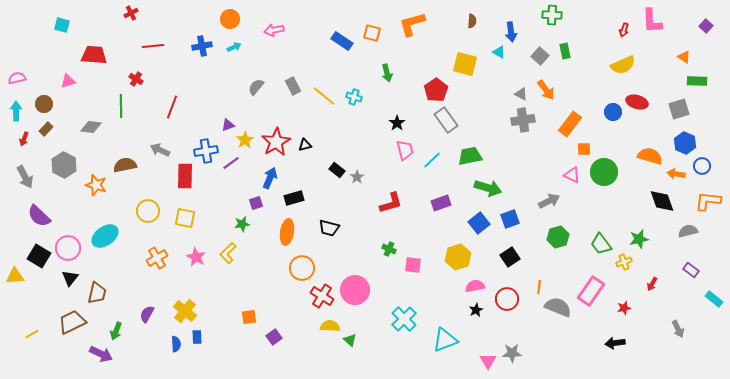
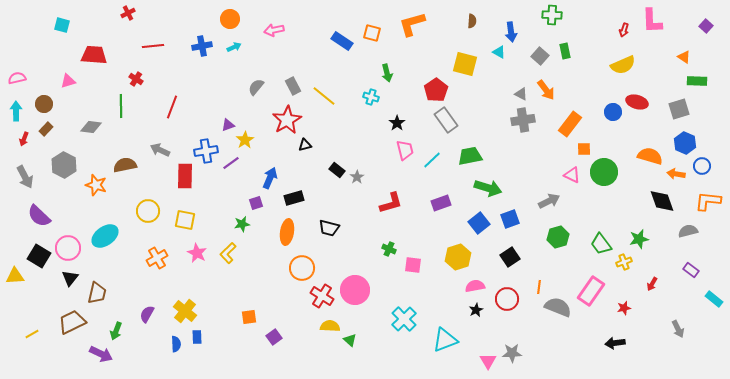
red cross at (131, 13): moved 3 px left
cyan cross at (354, 97): moved 17 px right
red star at (276, 142): moved 11 px right, 22 px up
yellow square at (185, 218): moved 2 px down
pink star at (196, 257): moved 1 px right, 4 px up
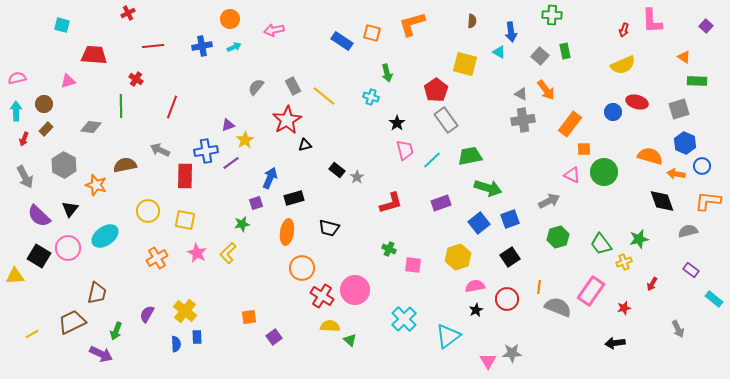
black triangle at (70, 278): moved 69 px up
cyan triangle at (445, 340): moved 3 px right, 4 px up; rotated 16 degrees counterclockwise
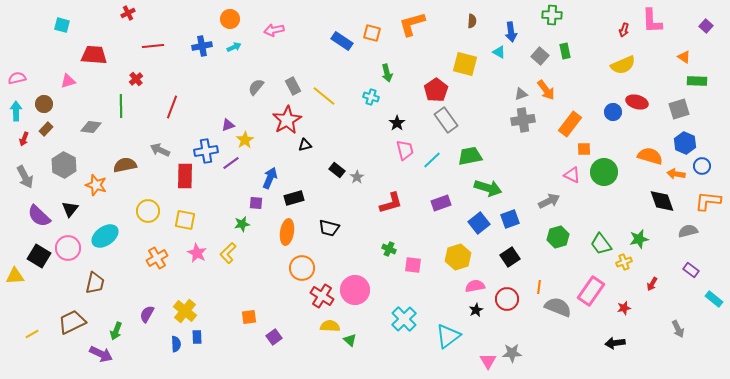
red cross at (136, 79): rotated 16 degrees clockwise
gray triangle at (521, 94): rotated 48 degrees counterclockwise
purple square at (256, 203): rotated 24 degrees clockwise
brown trapezoid at (97, 293): moved 2 px left, 10 px up
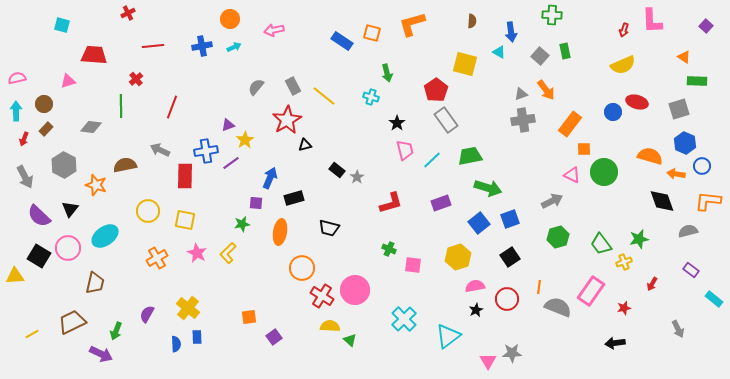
gray arrow at (549, 201): moved 3 px right
orange ellipse at (287, 232): moved 7 px left
yellow cross at (185, 311): moved 3 px right, 3 px up
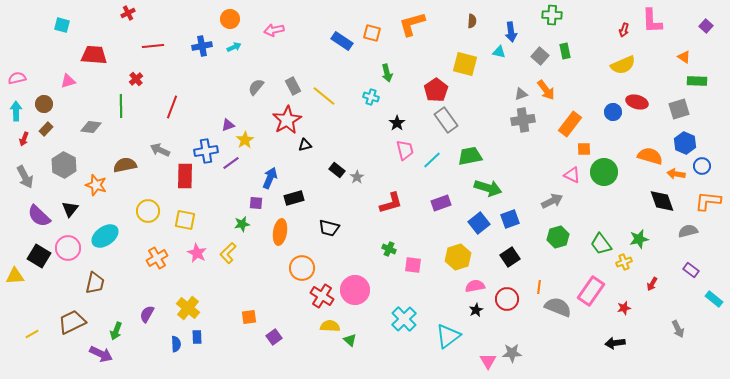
cyan triangle at (499, 52): rotated 16 degrees counterclockwise
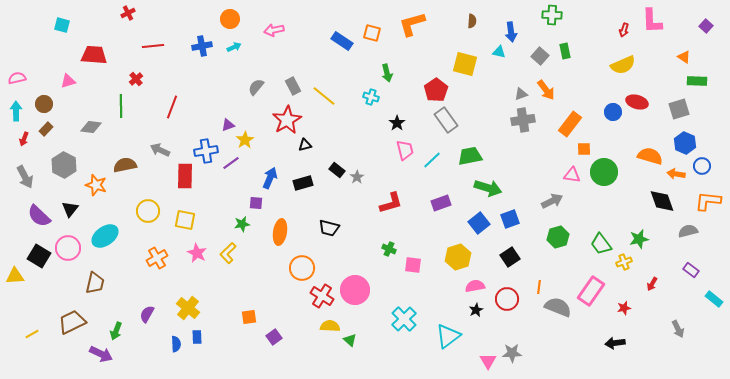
pink triangle at (572, 175): rotated 18 degrees counterclockwise
black rectangle at (294, 198): moved 9 px right, 15 px up
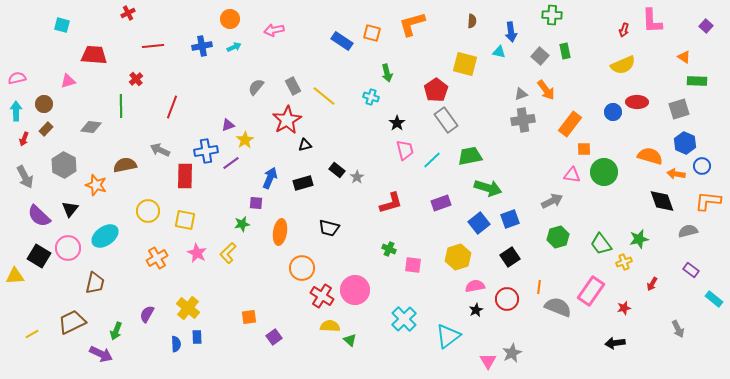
red ellipse at (637, 102): rotated 15 degrees counterclockwise
gray star at (512, 353): rotated 24 degrees counterclockwise
